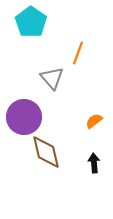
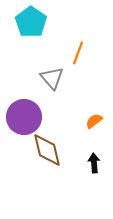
brown diamond: moved 1 px right, 2 px up
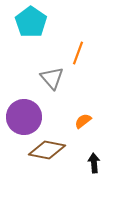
orange semicircle: moved 11 px left
brown diamond: rotated 66 degrees counterclockwise
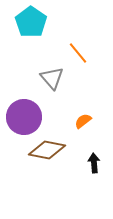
orange line: rotated 60 degrees counterclockwise
